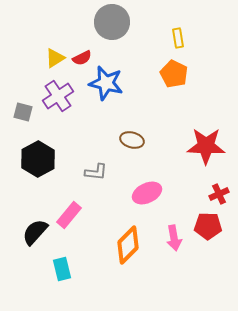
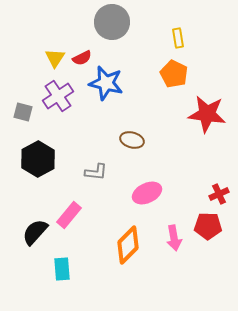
yellow triangle: rotated 25 degrees counterclockwise
red star: moved 1 px right, 32 px up; rotated 6 degrees clockwise
cyan rectangle: rotated 10 degrees clockwise
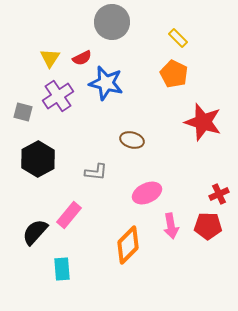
yellow rectangle: rotated 36 degrees counterclockwise
yellow triangle: moved 5 px left
red star: moved 4 px left, 8 px down; rotated 9 degrees clockwise
pink arrow: moved 3 px left, 12 px up
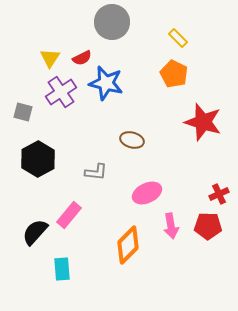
purple cross: moved 3 px right, 4 px up
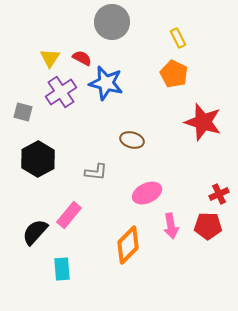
yellow rectangle: rotated 18 degrees clockwise
red semicircle: rotated 126 degrees counterclockwise
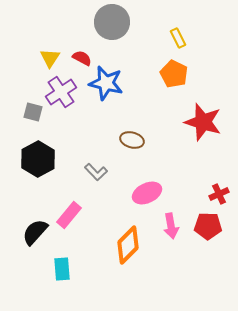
gray square: moved 10 px right
gray L-shape: rotated 40 degrees clockwise
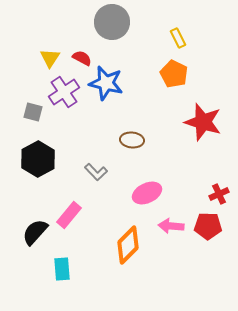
purple cross: moved 3 px right
brown ellipse: rotated 10 degrees counterclockwise
pink arrow: rotated 105 degrees clockwise
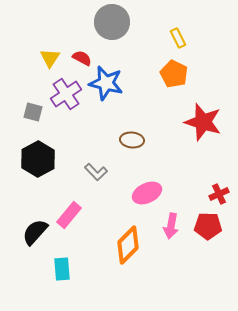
purple cross: moved 2 px right, 2 px down
pink arrow: rotated 85 degrees counterclockwise
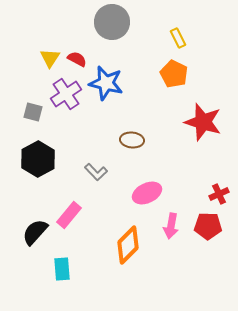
red semicircle: moved 5 px left, 1 px down
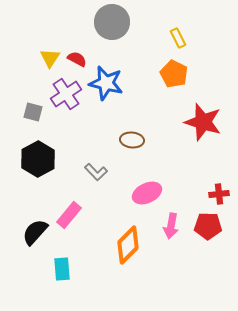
red cross: rotated 18 degrees clockwise
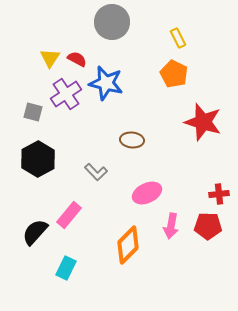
cyan rectangle: moved 4 px right, 1 px up; rotated 30 degrees clockwise
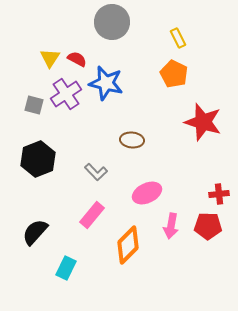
gray square: moved 1 px right, 7 px up
black hexagon: rotated 8 degrees clockwise
pink rectangle: moved 23 px right
